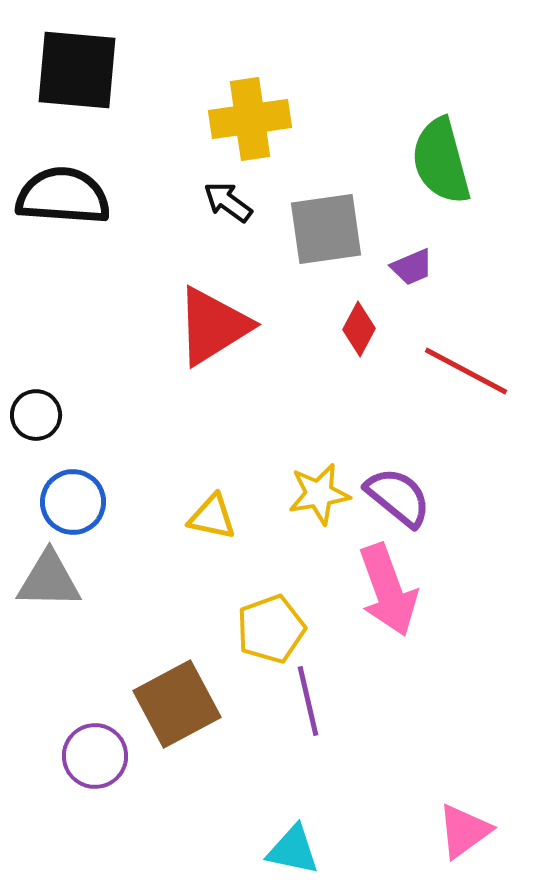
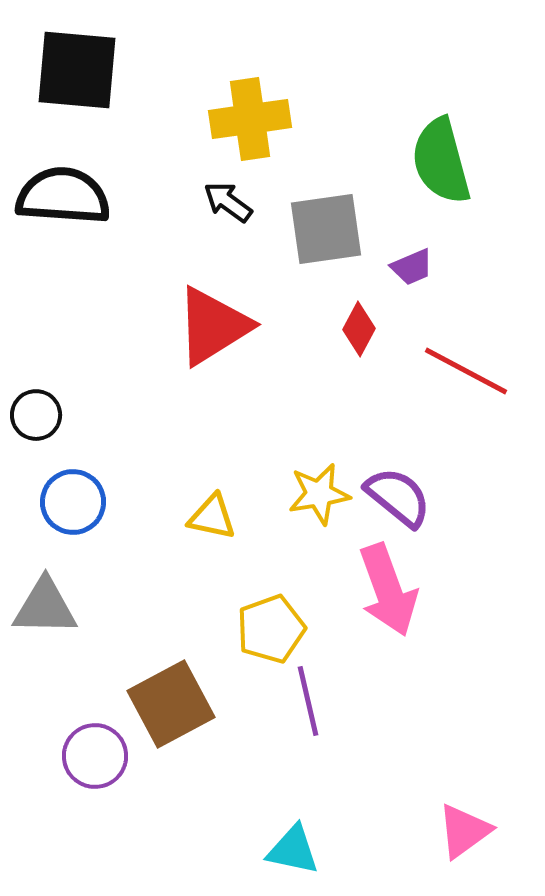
gray triangle: moved 4 px left, 27 px down
brown square: moved 6 px left
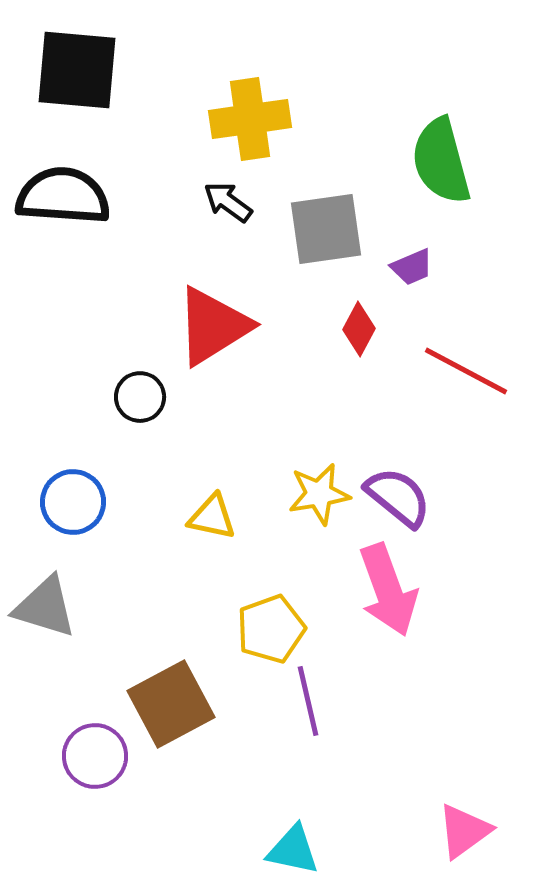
black circle: moved 104 px right, 18 px up
gray triangle: rotated 16 degrees clockwise
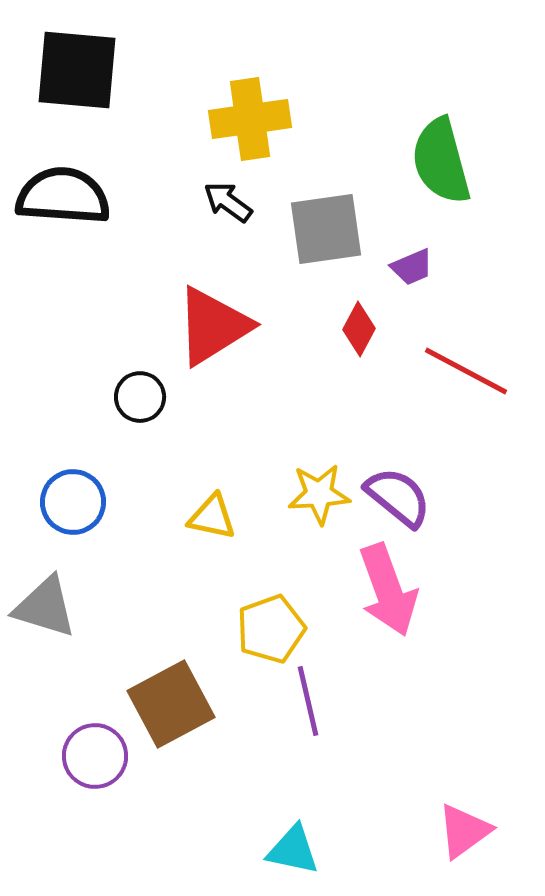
yellow star: rotated 6 degrees clockwise
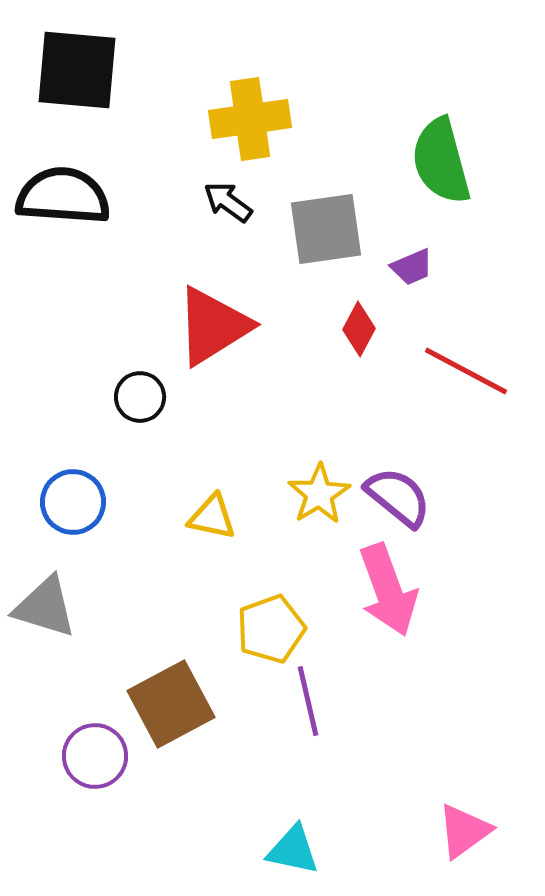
yellow star: rotated 28 degrees counterclockwise
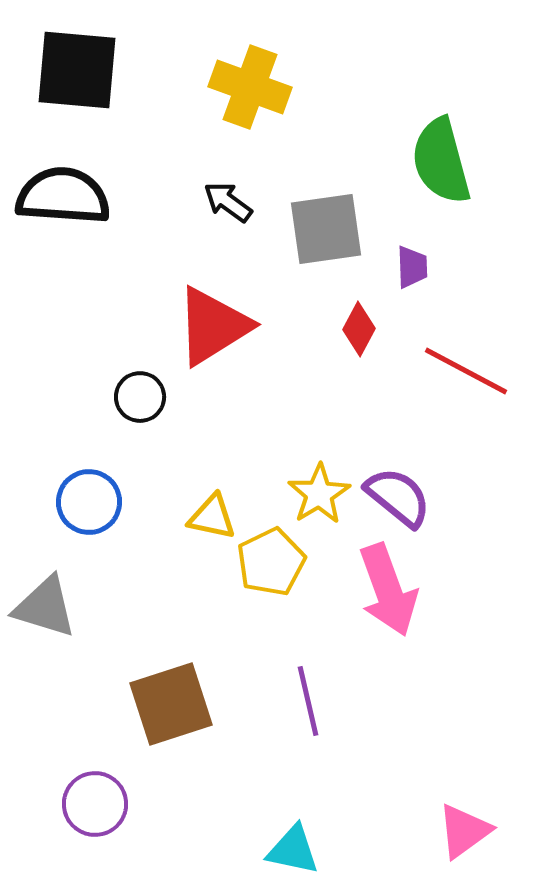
yellow cross: moved 32 px up; rotated 28 degrees clockwise
purple trapezoid: rotated 69 degrees counterclockwise
blue circle: moved 16 px right
yellow pentagon: moved 67 px up; rotated 6 degrees counterclockwise
brown square: rotated 10 degrees clockwise
purple circle: moved 48 px down
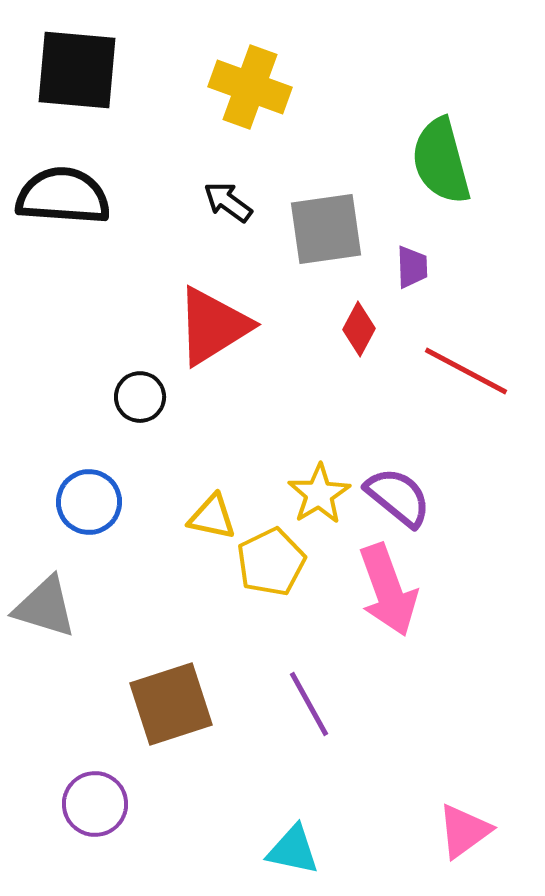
purple line: moved 1 px right, 3 px down; rotated 16 degrees counterclockwise
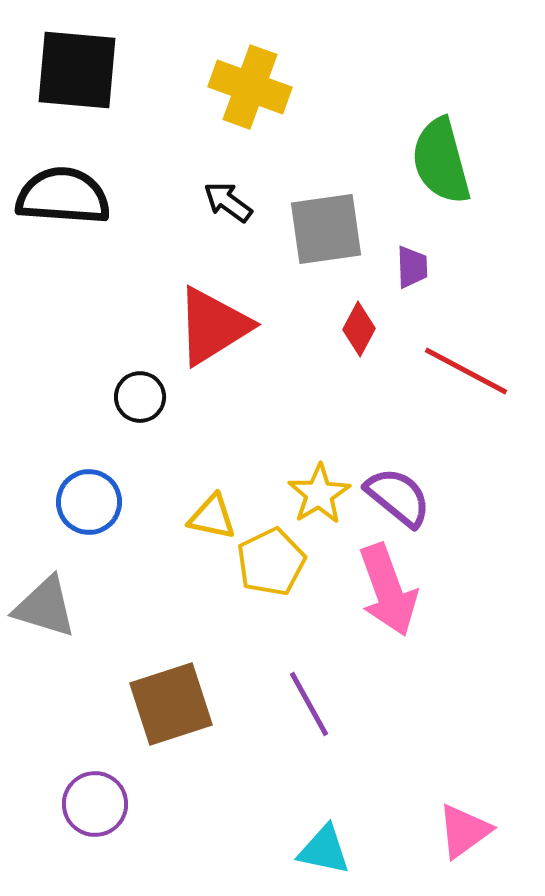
cyan triangle: moved 31 px right
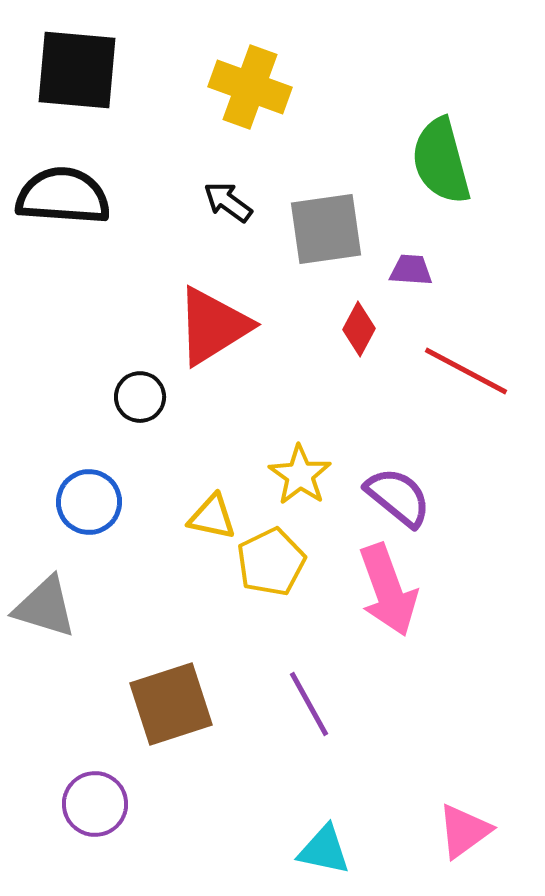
purple trapezoid: moved 1 px left, 3 px down; rotated 84 degrees counterclockwise
yellow star: moved 19 px left, 19 px up; rotated 6 degrees counterclockwise
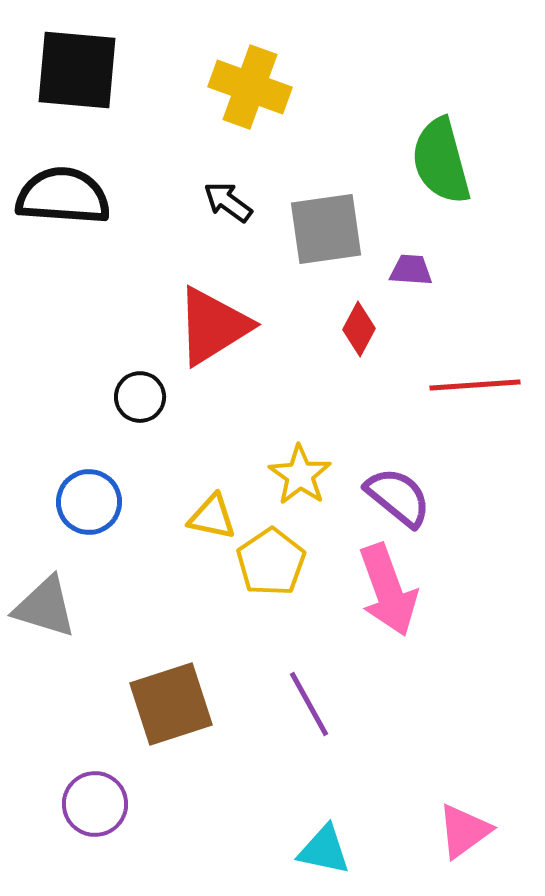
red line: moved 9 px right, 14 px down; rotated 32 degrees counterclockwise
yellow pentagon: rotated 8 degrees counterclockwise
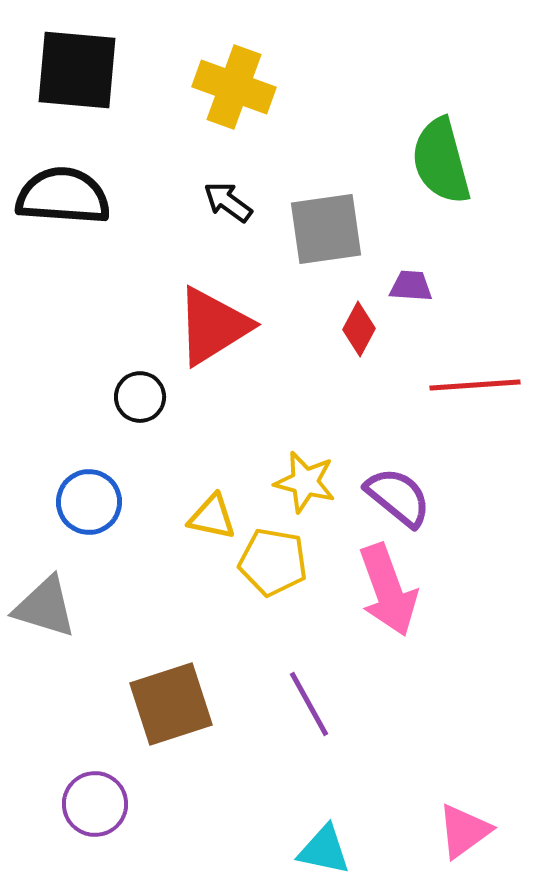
yellow cross: moved 16 px left
purple trapezoid: moved 16 px down
yellow star: moved 5 px right, 7 px down; rotated 20 degrees counterclockwise
yellow pentagon: moved 2 px right; rotated 28 degrees counterclockwise
